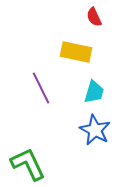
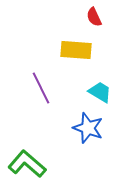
yellow rectangle: moved 2 px up; rotated 8 degrees counterclockwise
cyan trapezoid: moved 6 px right; rotated 75 degrees counterclockwise
blue star: moved 7 px left, 2 px up; rotated 8 degrees counterclockwise
green L-shape: moved 1 px left; rotated 24 degrees counterclockwise
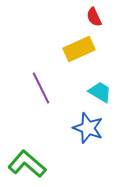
yellow rectangle: moved 3 px right, 1 px up; rotated 28 degrees counterclockwise
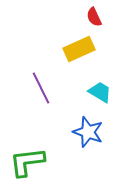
blue star: moved 4 px down
green L-shape: moved 2 px up; rotated 48 degrees counterclockwise
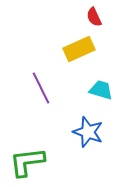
cyan trapezoid: moved 1 px right, 2 px up; rotated 15 degrees counterclockwise
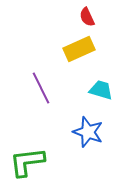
red semicircle: moved 7 px left
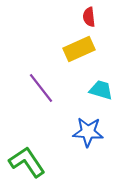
red semicircle: moved 2 px right; rotated 18 degrees clockwise
purple line: rotated 12 degrees counterclockwise
blue star: rotated 16 degrees counterclockwise
green L-shape: rotated 63 degrees clockwise
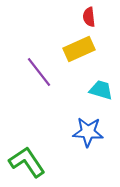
purple line: moved 2 px left, 16 px up
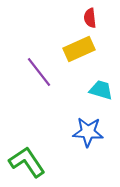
red semicircle: moved 1 px right, 1 px down
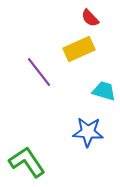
red semicircle: rotated 36 degrees counterclockwise
cyan trapezoid: moved 3 px right, 1 px down
